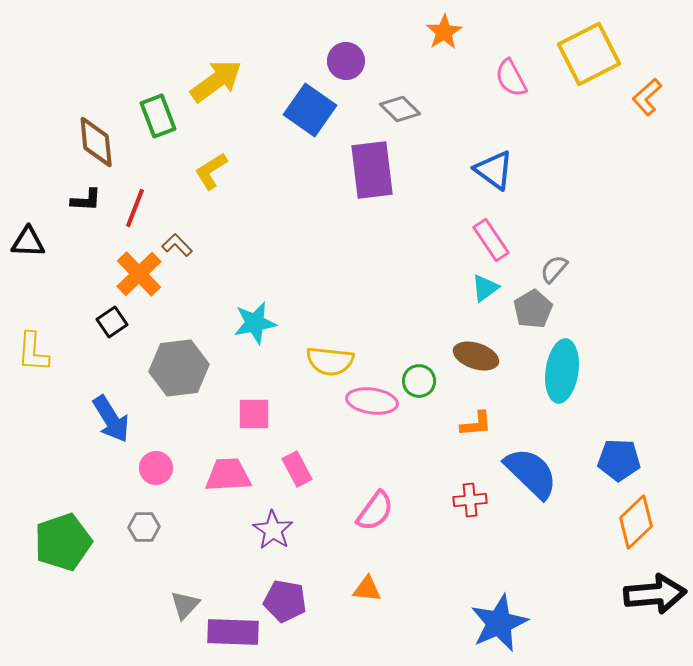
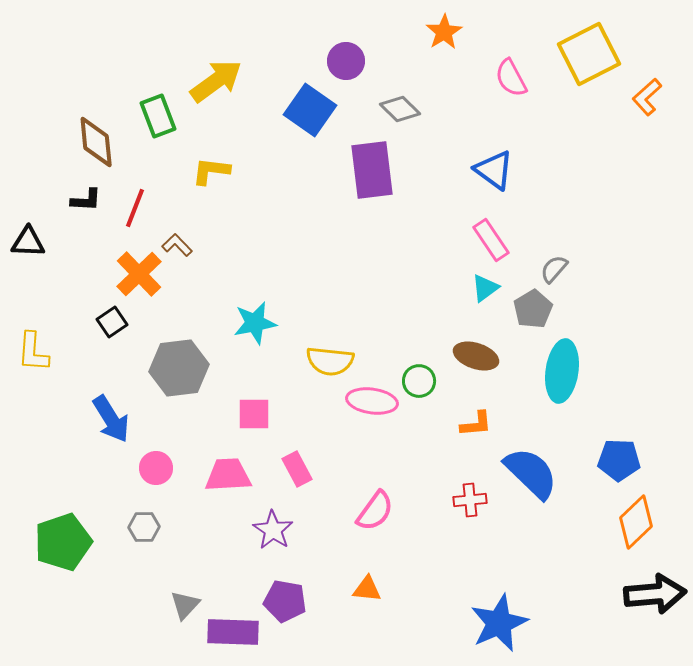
yellow L-shape at (211, 171): rotated 39 degrees clockwise
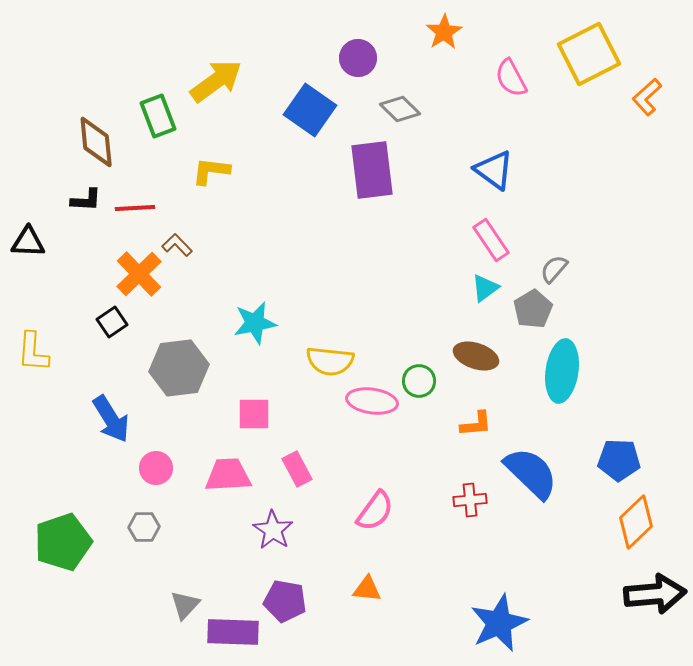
purple circle at (346, 61): moved 12 px right, 3 px up
red line at (135, 208): rotated 66 degrees clockwise
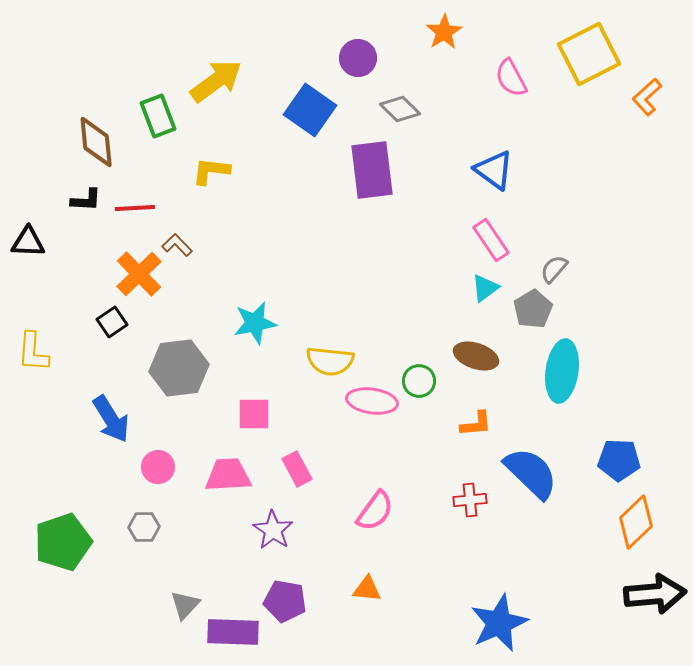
pink circle at (156, 468): moved 2 px right, 1 px up
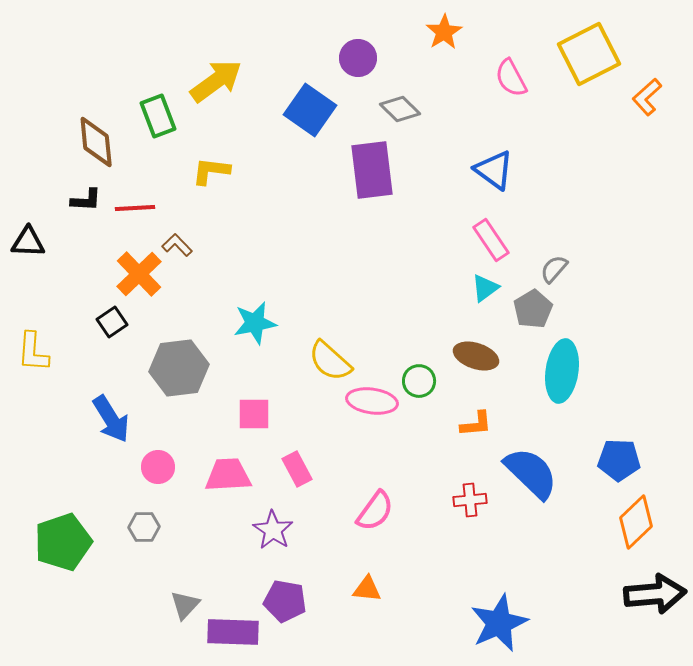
yellow semicircle at (330, 361): rotated 36 degrees clockwise
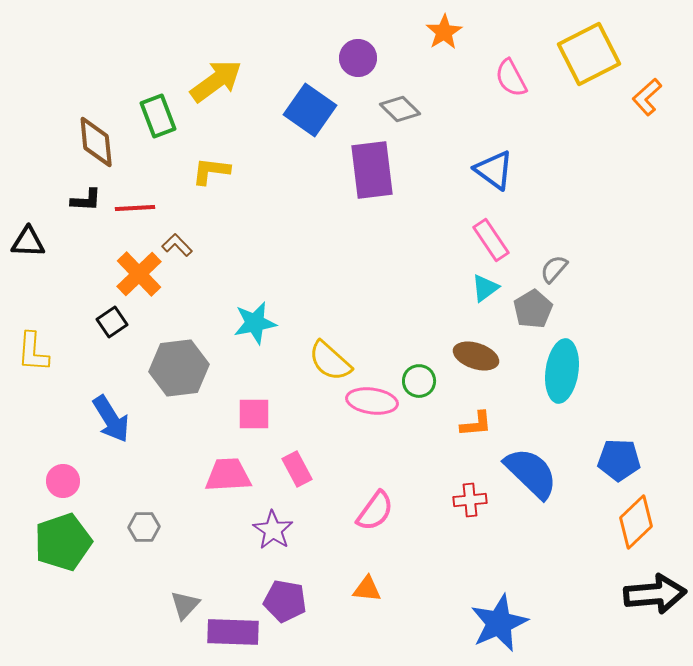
pink circle at (158, 467): moved 95 px left, 14 px down
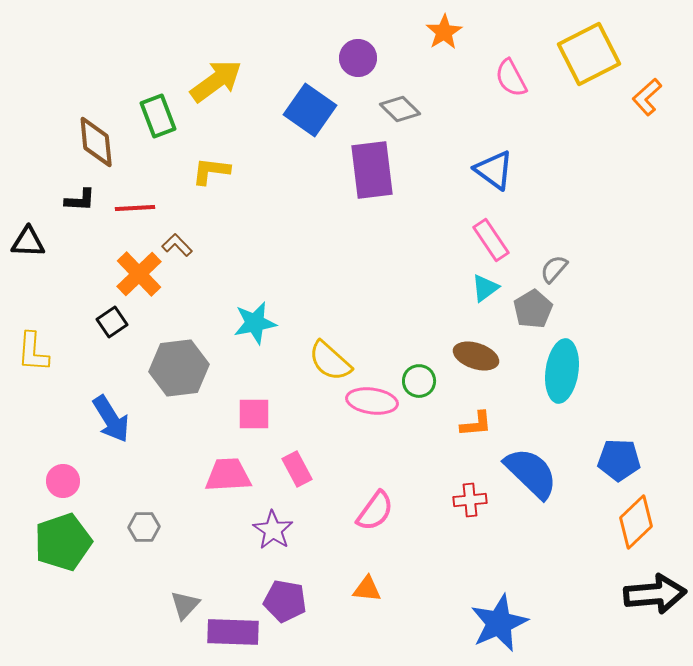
black L-shape at (86, 200): moved 6 px left
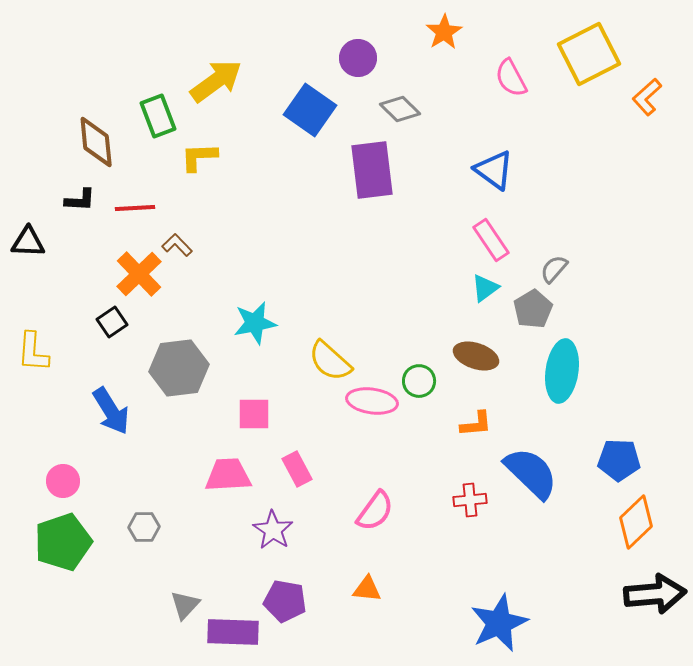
yellow L-shape at (211, 171): moved 12 px left, 14 px up; rotated 9 degrees counterclockwise
blue arrow at (111, 419): moved 8 px up
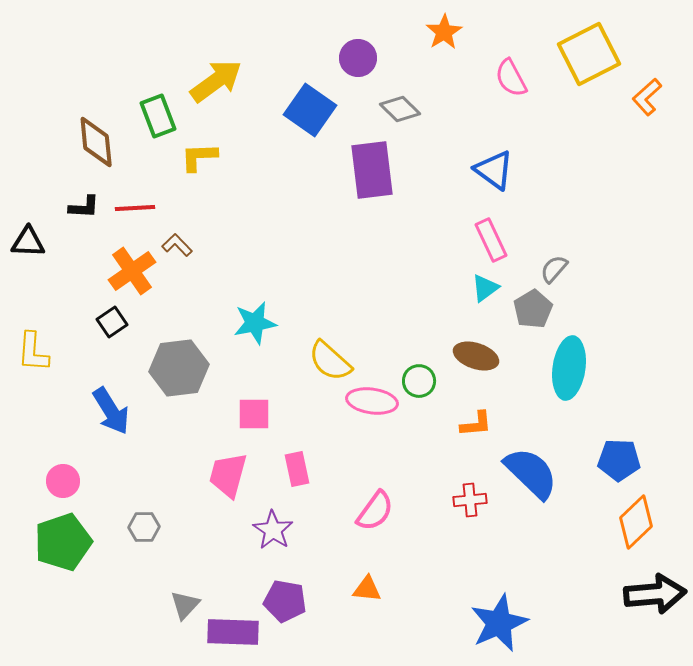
black L-shape at (80, 200): moved 4 px right, 7 px down
pink rectangle at (491, 240): rotated 9 degrees clockwise
orange cross at (139, 274): moved 7 px left, 3 px up; rotated 9 degrees clockwise
cyan ellipse at (562, 371): moved 7 px right, 3 px up
pink rectangle at (297, 469): rotated 16 degrees clockwise
pink trapezoid at (228, 475): rotated 72 degrees counterclockwise
